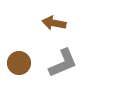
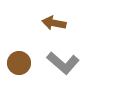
gray L-shape: rotated 64 degrees clockwise
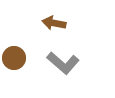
brown circle: moved 5 px left, 5 px up
